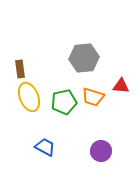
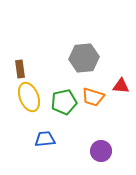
blue trapezoid: moved 8 px up; rotated 35 degrees counterclockwise
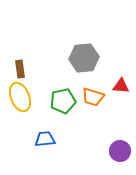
yellow ellipse: moved 9 px left
green pentagon: moved 1 px left, 1 px up
purple circle: moved 19 px right
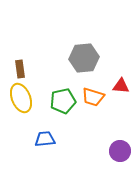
yellow ellipse: moved 1 px right, 1 px down
